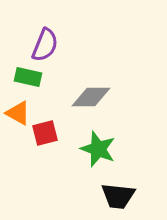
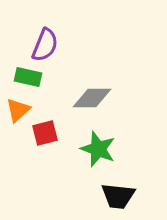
gray diamond: moved 1 px right, 1 px down
orange triangle: moved 3 px up; rotated 48 degrees clockwise
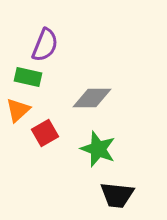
red square: rotated 16 degrees counterclockwise
black trapezoid: moved 1 px left, 1 px up
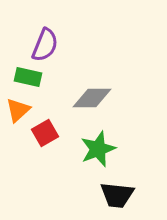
green star: rotated 30 degrees clockwise
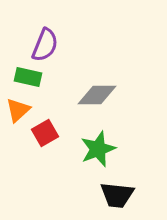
gray diamond: moved 5 px right, 3 px up
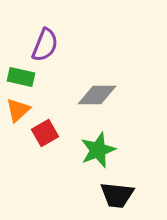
green rectangle: moved 7 px left
green star: moved 1 px down
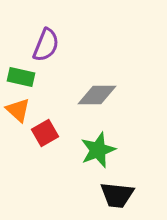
purple semicircle: moved 1 px right
orange triangle: rotated 36 degrees counterclockwise
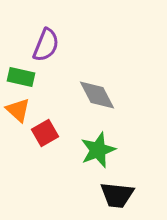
gray diamond: rotated 63 degrees clockwise
